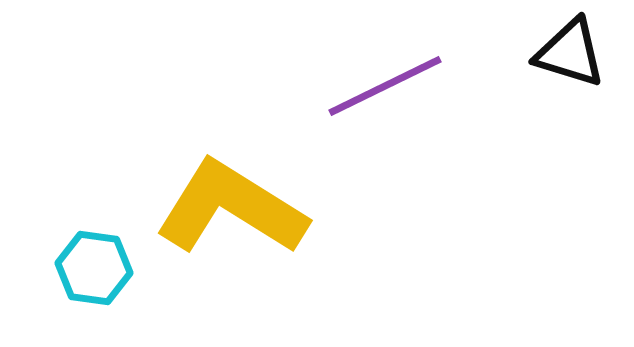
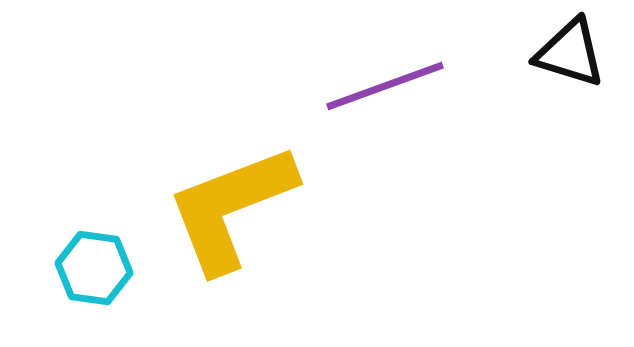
purple line: rotated 6 degrees clockwise
yellow L-shape: rotated 53 degrees counterclockwise
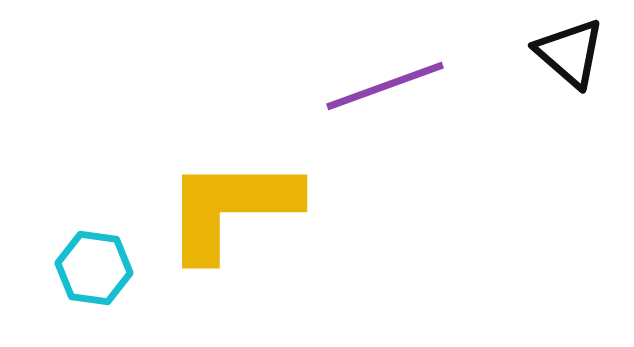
black triangle: rotated 24 degrees clockwise
yellow L-shape: rotated 21 degrees clockwise
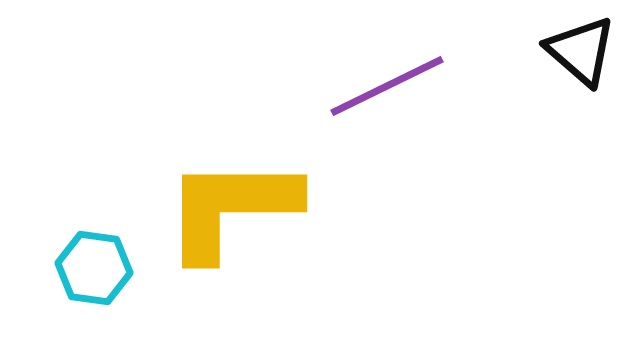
black triangle: moved 11 px right, 2 px up
purple line: moved 2 px right; rotated 6 degrees counterclockwise
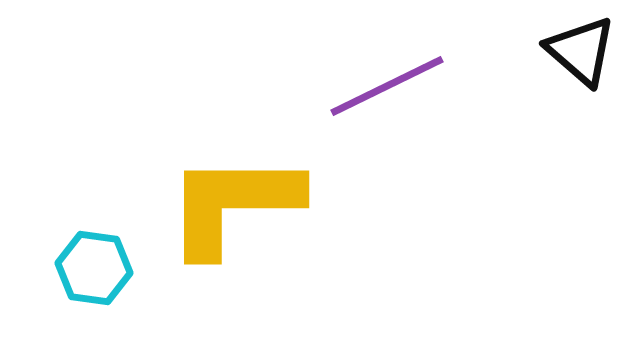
yellow L-shape: moved 2 px right, 4 px up
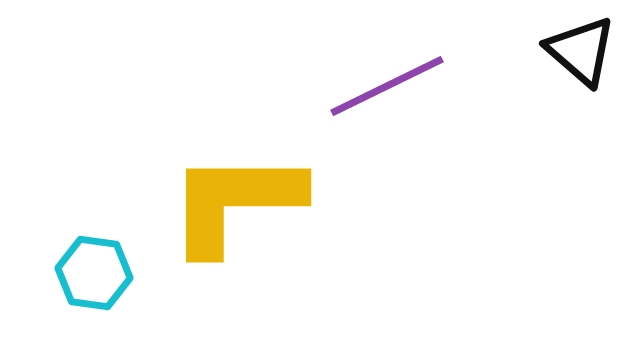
yellow L-shape: moved 2 px right, 2 px up
cyan hexagon: moved 5 px down
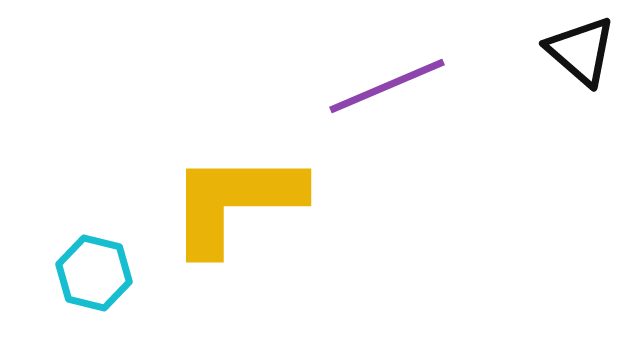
purple line: rotated 3 degrees clockwise
cyan hexagon: rotated 6 degrees clockwise
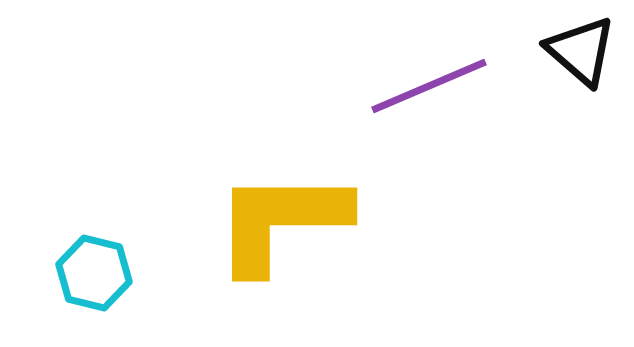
purple line: moved 42 px right
yellow L-shape: moved 46 px right, 19 px down
